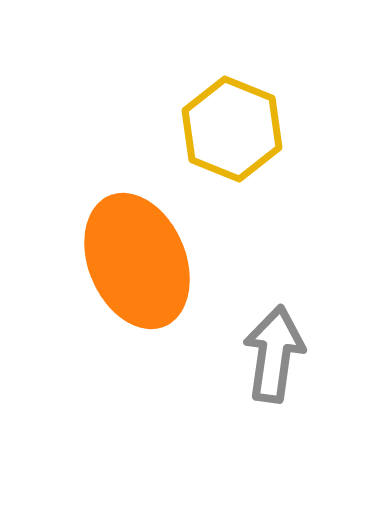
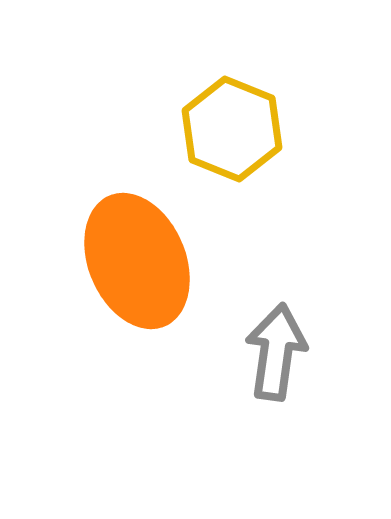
gray arrow: moved 2 px right, 2 px up
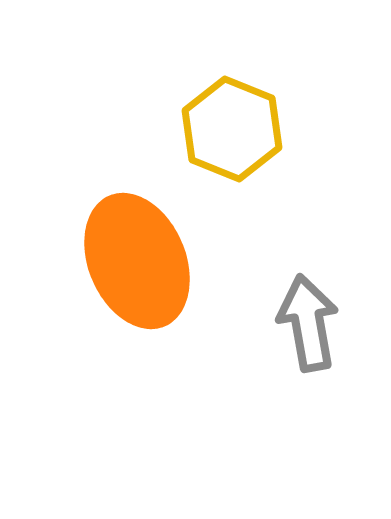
gray arrow: moved 32 px right, 29 px up; rotated 18 degrees counterclockwise
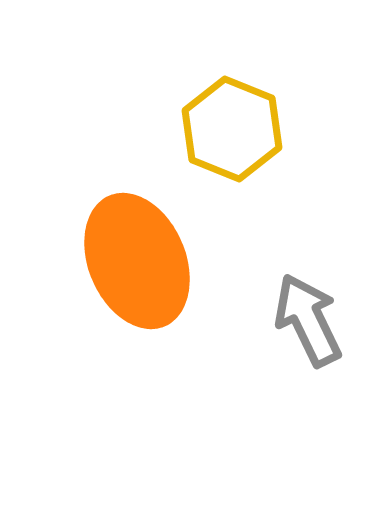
gray arrow: moved 3 px up; rotated 16 degrees counterclockwise
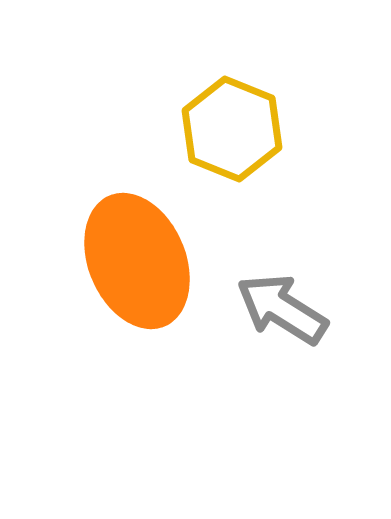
gray arrow: moved 26 px left, 11 px up; rotated 32 degrees counterclockwise
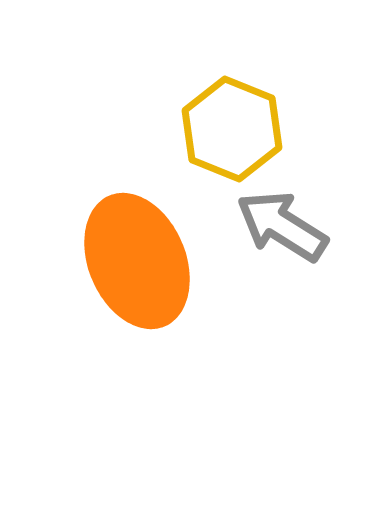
gray arrow: moved 83 px up
